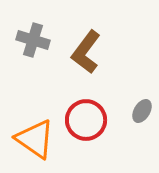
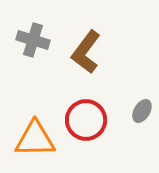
orange triangle: rotated 36 degrees counterclockwise
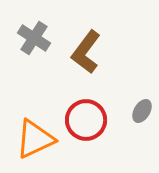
gray cross: moved 1 px right, 2 px up; rotated 16 degrees clockwise
orange triangle: rotated 24 degrees counterclockwise
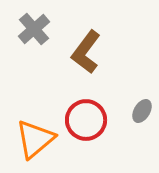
gray cross: moved 9 px up; rotated 16 degrees clockwise
orange triangle: rotated 15 degrees counterclockwise
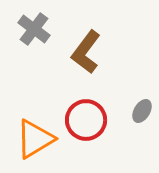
gray cross: rotated 12 degrees counterclockwise
orange triangle: rotated 9 degrees clockwise
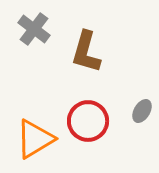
brown L-shape: rotated 21 degrees counterclockwise
red circle: moved 2 px right, 1 px down
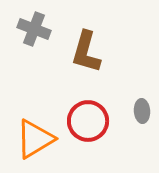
gray cross: rotated 16 degrees counterclockwise
gray ellipse: rotated 35 degrees counterclockwise
